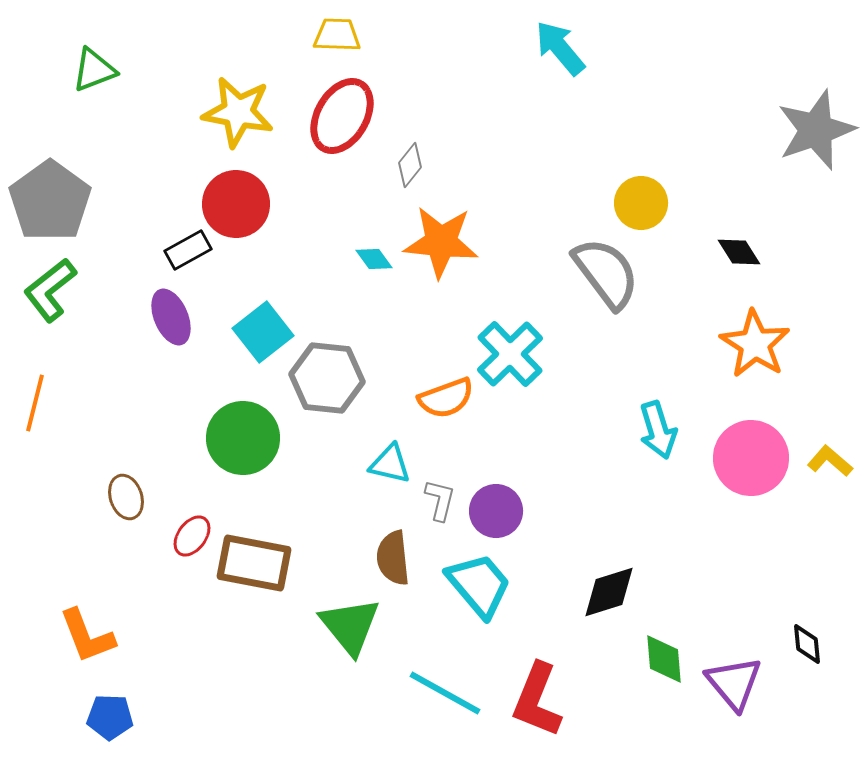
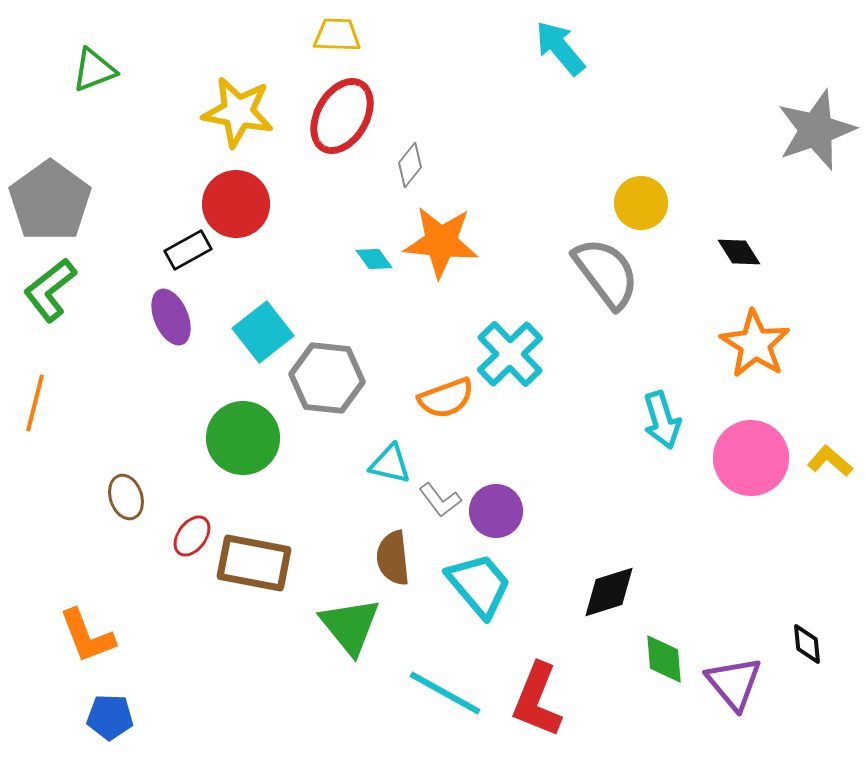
cyan arrow at (658, 430): moved 4 px right, 10 px up
gray L-shape at (440, 500): rotated 129 degrees clockwise
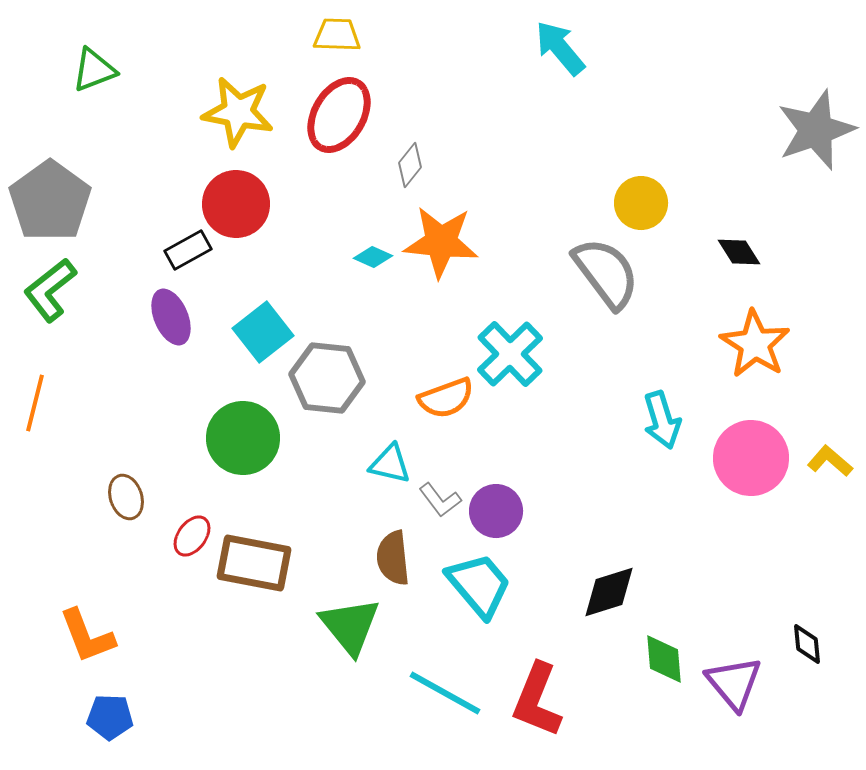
red ellipse at (342, 116): moved 3 px left, 1 px up
cyan diamond at (374, 259): moved 1 px left, 2 px up; rotated 30 degrees counterclockwise
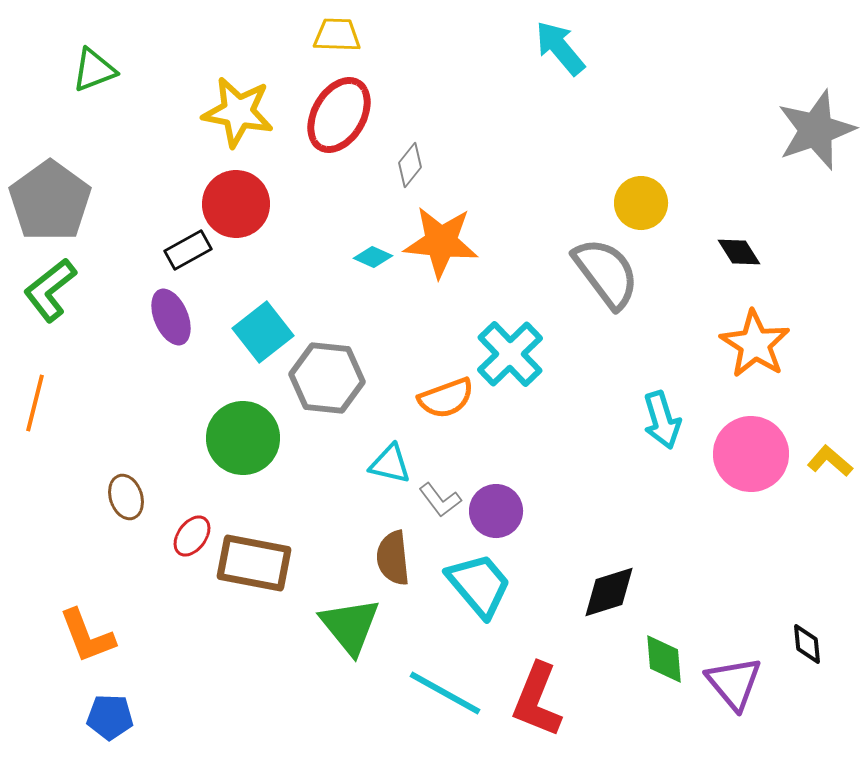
pink circle at (751, 458): moved 4 px up
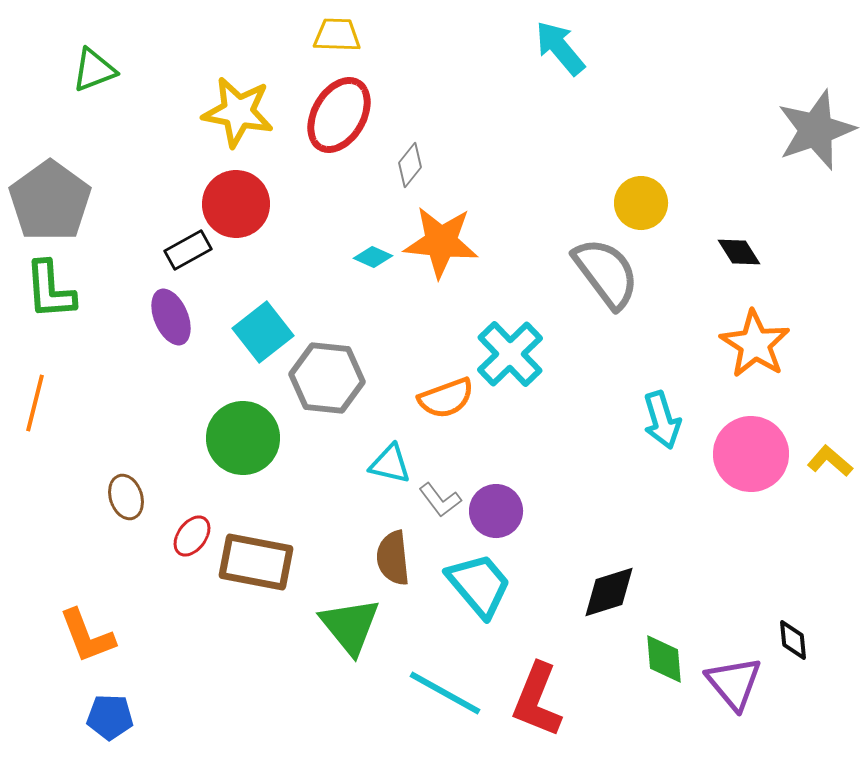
green L-shape at (50, 290): rotated 56 degrees counterclockwise
brown rectangle at (254, 563): moved 2 px right, 1 px up
black diamond at (807, 644): moved 14 px left, 4 px up
